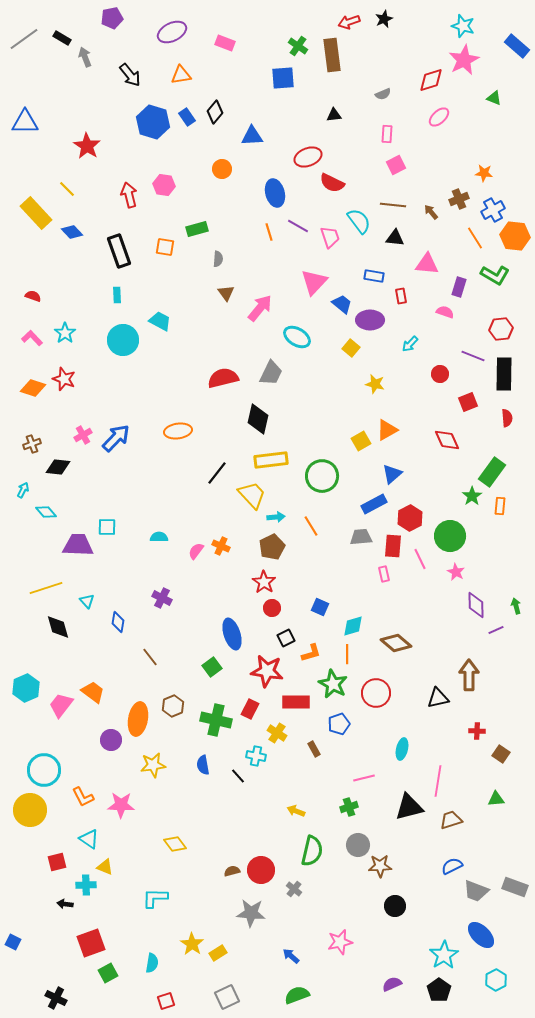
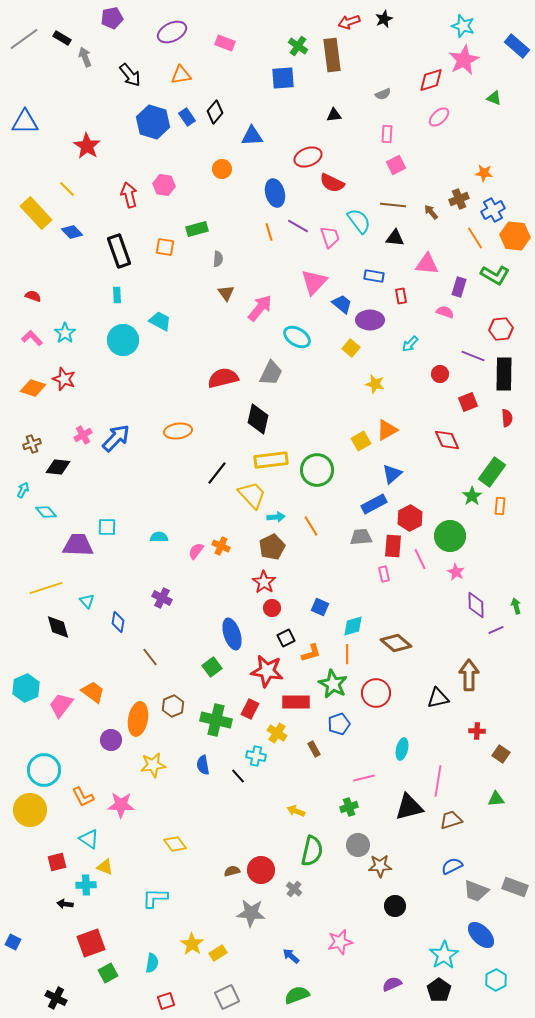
green circle at (322, 476): moved 5 px left, 6 px up
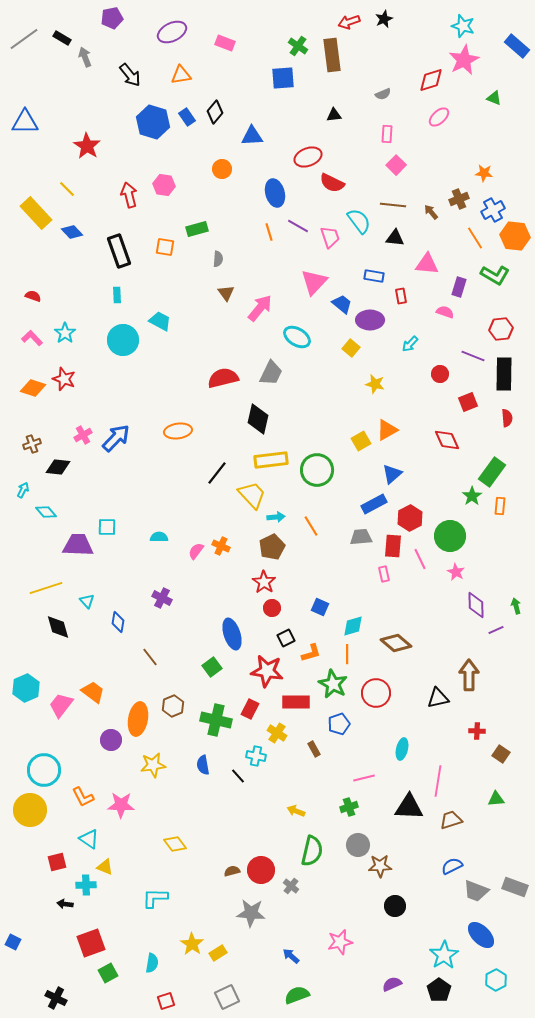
pink square at (396, 165): rotated 18 degrees counterclockwise
black triangle at (409, 807): rotated 16 degrees clockwise
gray cross at (294, 889): moved 3 px left, 3 px up
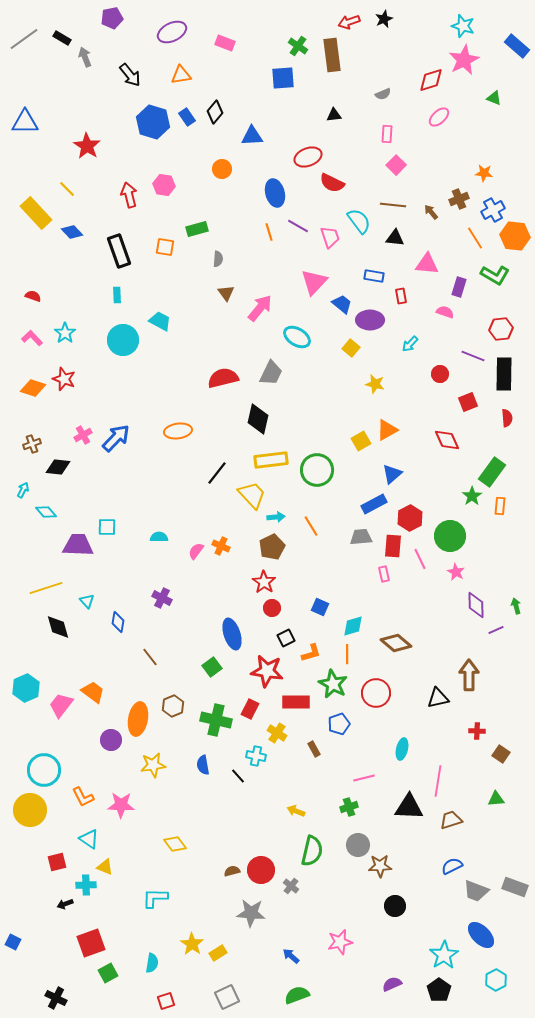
black arrow at (65, 904): rotated 28 degrees counterclockwise
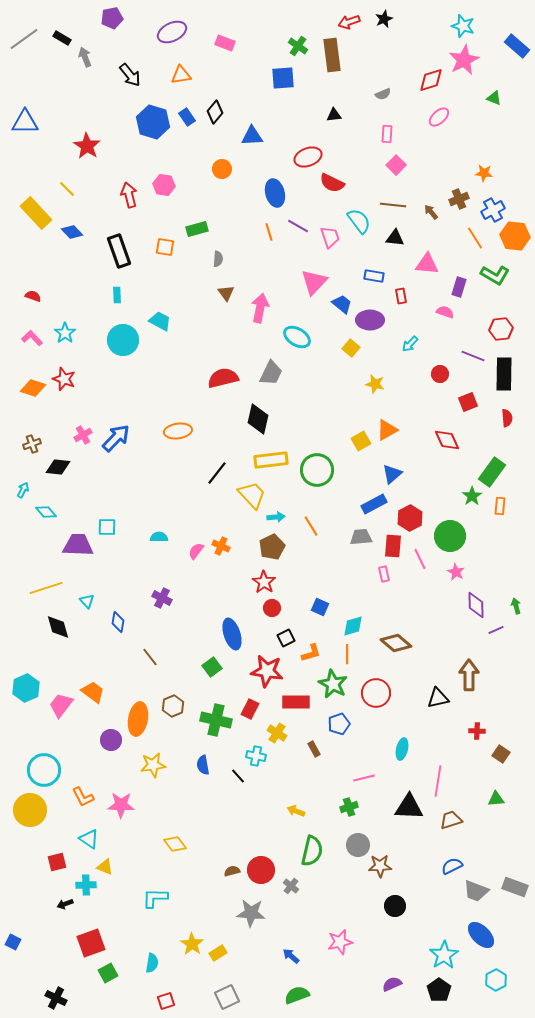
pink arrow at (260, 308): rotated 28 degrees counterclockwise
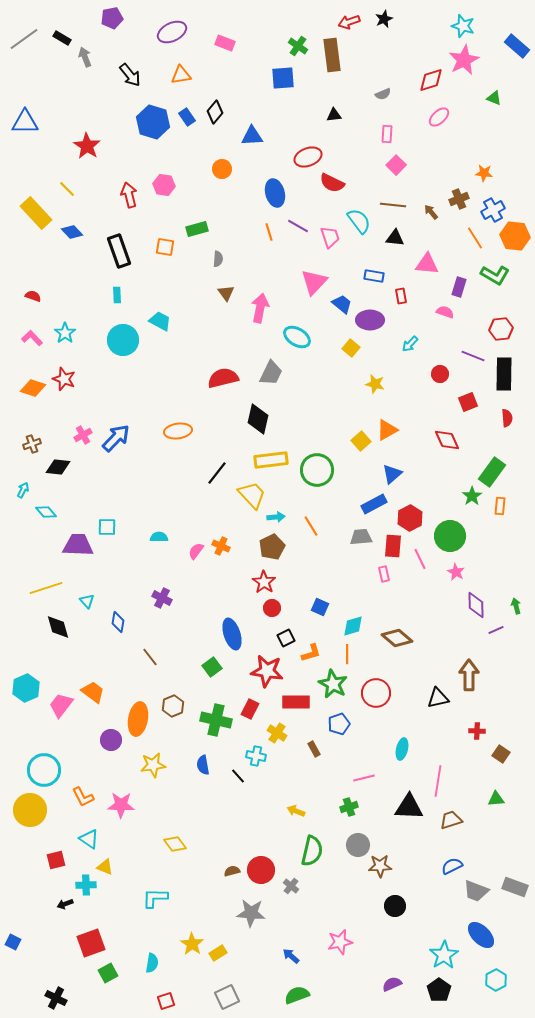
yellow square at (361, 441): rotated 12 degrees counterclockwise
brown diamond at (396, 643): moved 1 px right, 5 px up
red square at (57, 862): moved 1 px left, 2 px up
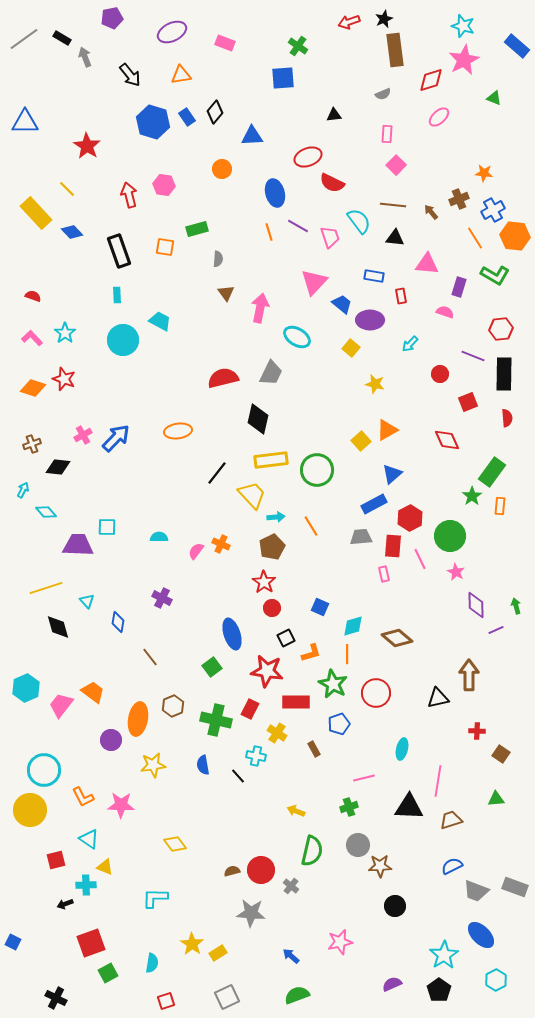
brown rectangle at (332, 55): moved 63 px right, 5 px up
orange cross at (221, 546): moved 2 px up
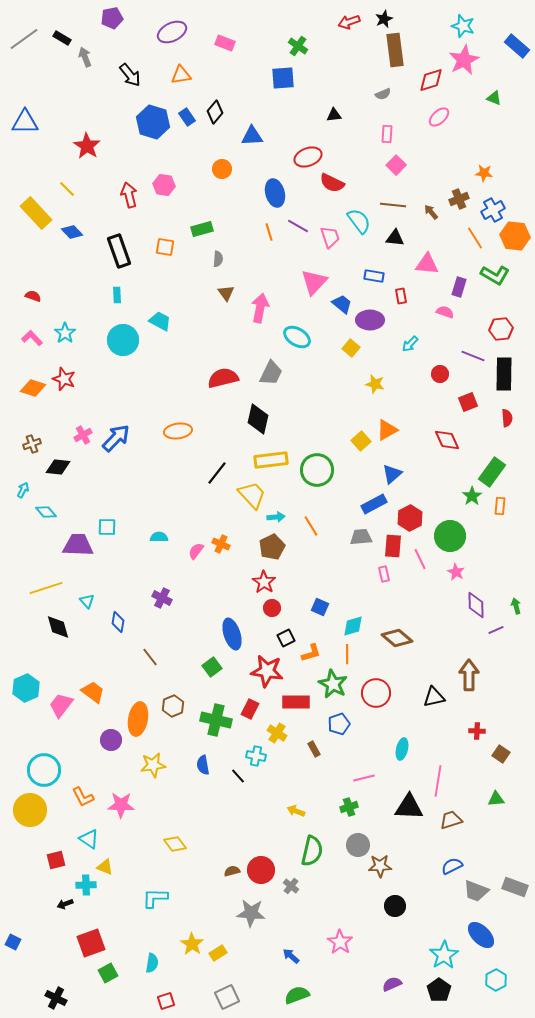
green rectangle at (197, 229): moved 5 px right
black triangle at (438, 698): moved 4 px left, 1 px up
pink star at (340, 942): rotated 25 degrees counterclockwise
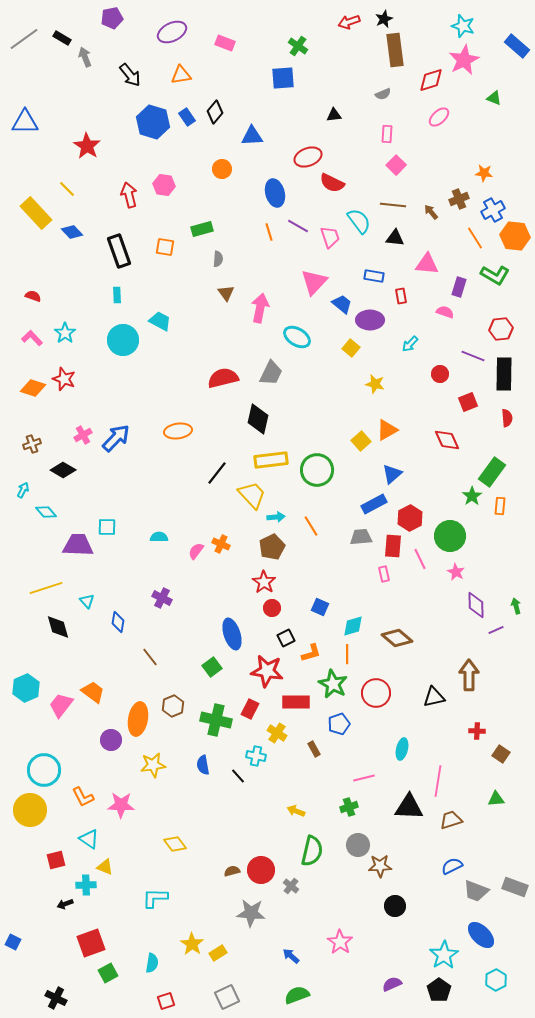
black diamond at (58, 467): moved 5 px right, 3 px down; rotated 25 degrees clockwise
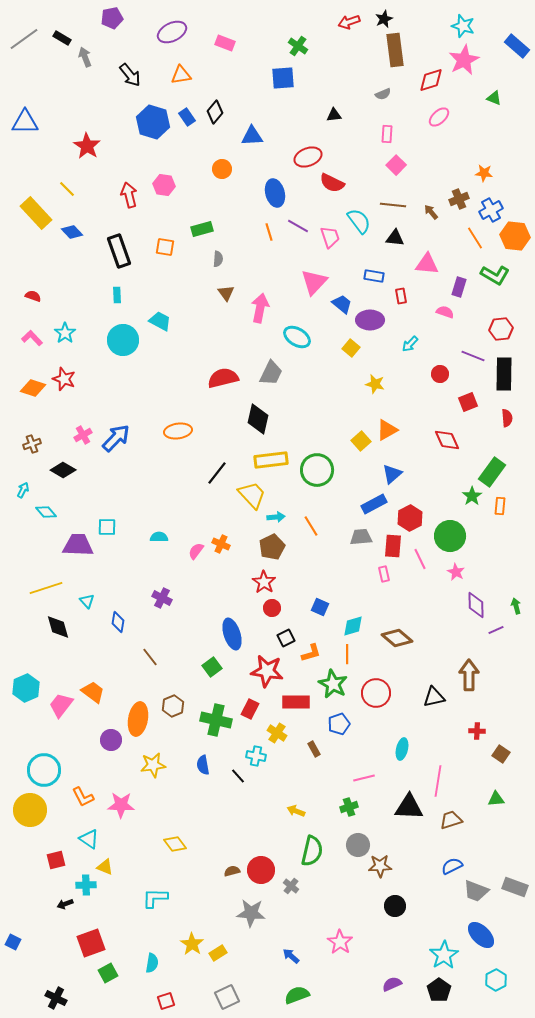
blue cross at (493, 210): moved 2 px left
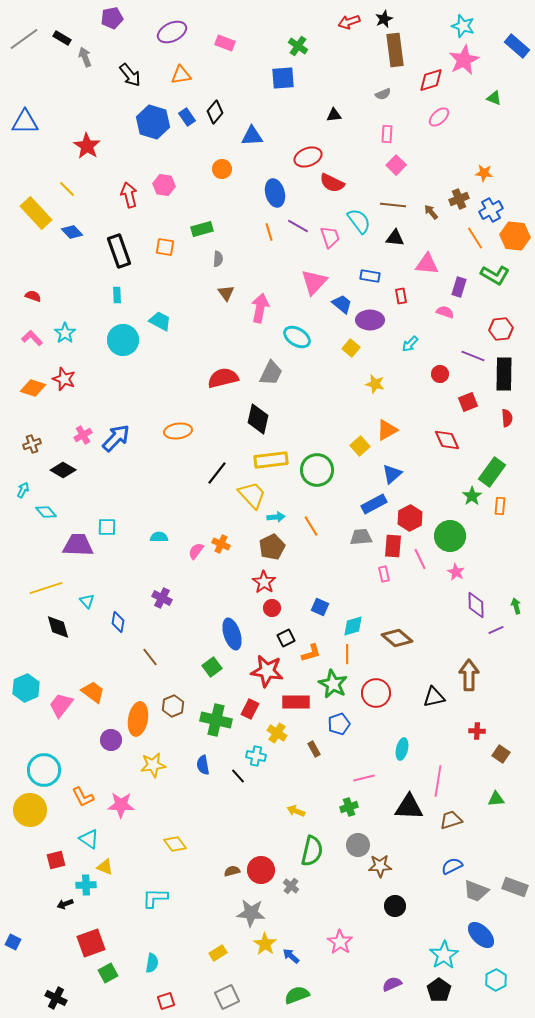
blue rectangle at (374, 276): moved 4 px left
yellow square at (361, 441): moved 1 px left, 5 px down
yellow star at (192, 944): moved 73 px right
